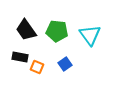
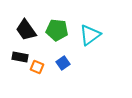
green pentagon: moved 1 px up
cyan triangle: rotated 30 degrees clockwise
blue square: moved 2 px left, 1 px up
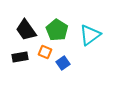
green pentagon: rotated 25 degrees clockwise
black rectangle: rotated 21 degrees counterclockwise
orange square: moved 8 px right, 15 px up
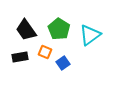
green pentagon: moved 2 px right, 1 px up
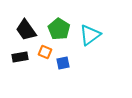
blue square: rotated 24 degrees clockwise
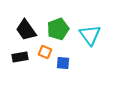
green pentagon: moved 1 px left; rotated 20 degrees clockwise
cyan triangle: rotated 30 degrees counterclockwise
blue square: rotated 16 degrees clockwise
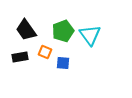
green pentagon: moved 5 px right, 2 px down
